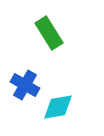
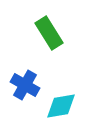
cyan diamond: moved 3 px right, 1 px up
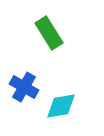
blue cross: moved 1 px left, 2 px down
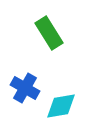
blue cross: moved 1 px right, 1 px down
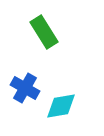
green rectangle: moved 5 px left, 1 px up
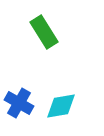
blue cross: moved 6 px left, 15 px down
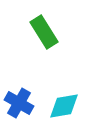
cyan diamond: moved 3 px right
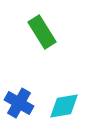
green rectangle: moved 2 px left
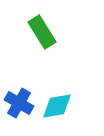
cyan diamond: moved 7 px left
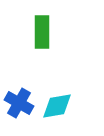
green rectangle: rotated 32 degrees clockwise
